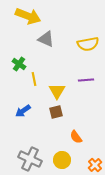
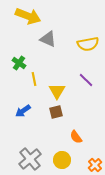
gray triangle: moved 2 px right
green cross: moved 1 px up
purple line: rotated 49 degrees clockwise
gray cross: rotated 25 degrees clockwise
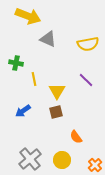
green cross: moved 3 px left; rotated 24 degrees counterclockwise
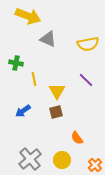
orange semicircle: moved 1 px right, 1 px down
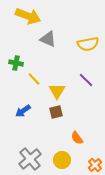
yellow line: rotated 32 degrees counterclockwise
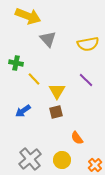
gray triangle: rotated 24 degrees clockwise
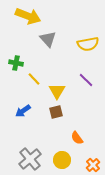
orange cross: moved 2 px left
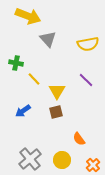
orange semicircle: moved 2 px right, 1 px down
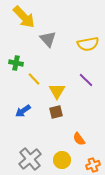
yellow arrow: moved 4 px left, 1 px down; rotated 25 degrees clockwise
orange cross: rotated 24 degrees clockwise
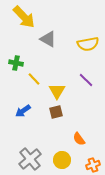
gray triangle: rotated 18 degrees counterclockwise
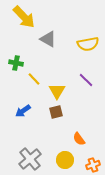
yellow circle: moved 3 px right
